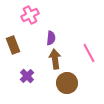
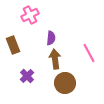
brown circle: moved 2 px left
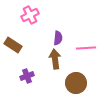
purple semicircle: moved 7 px right
brown rectangle: rotated 36 degrees counterclockwise
pink line: moved 3 px left, 5 px up; rotated 66 degrees counterclockwise
purple cross: rotated 24 degrees clockwise
brown circle: moved 11 px right
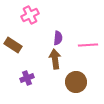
pink line: moved 2 px right, 3 px up
purple cross: moved 2 px down
brown circle: moved 1 px up
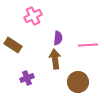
pink cross: moved 3 px right, 1 px down
brown circle: moved 2 px right
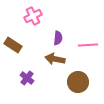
brown arrow: rotated 72 degrees counterclockwise
purple cross: rotated 32 degrees counterclockwise
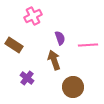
purple semicircle: moved 2 px right; rotated 24 degrees counterclockwise
brown rectangle: moved 1 px right
brown arrow: moved 1 px left, 1 px down; rotated 60 degrees clockwise
brown circle: moved 5 px left, 5 px down
